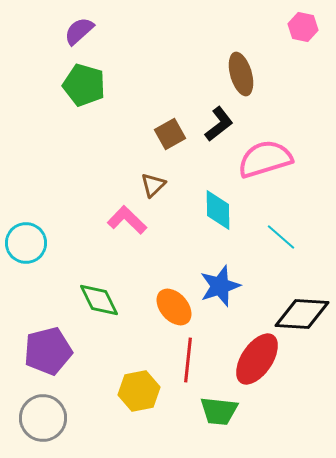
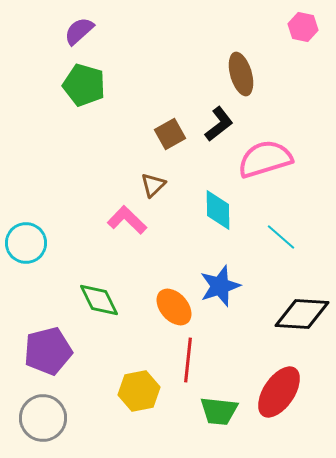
red ellipse: moved 22 px right, 33 px down
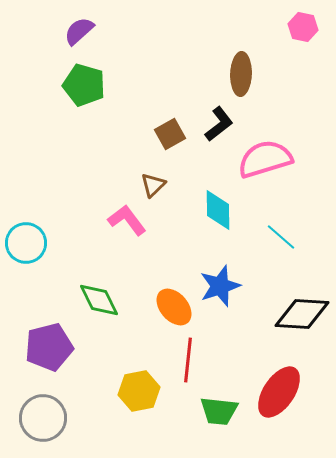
brown ellipse: rotated 18 degrees clockwise
pink L-shape: rotated 9 degrees clockwise
purple pentagon: moved 1 px right, 4 px up
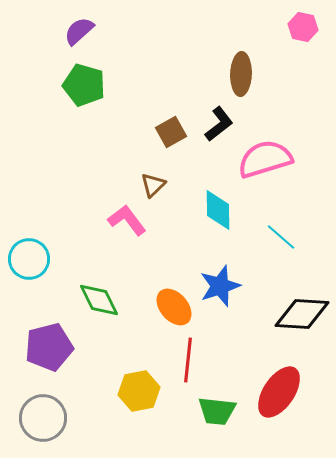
brown square: moved 1 px right, 2 px up
cyan circle: moved 3 px right, 16 px down
green trapezoid: moved 2 px left
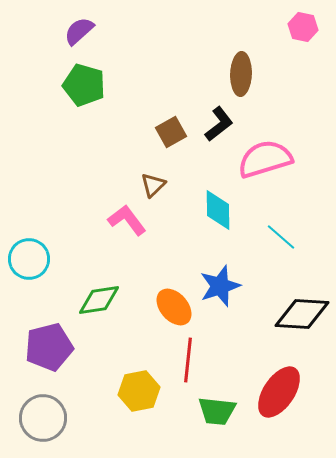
green diamond: rotated 72 degrees counterclockwise
